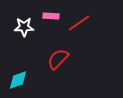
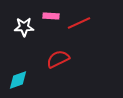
red line: rotated 10 degrees clockwise
red semicircle: rotated 20 degrees clockwise
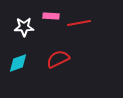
red line: rotated 15 degrees clockwise
cyan diamond: moved 17 px up
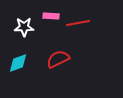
red line: moved 1 px left
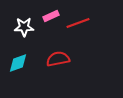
pink rectangle: rotated 28 degrees counterclockwise
red line: rotated 10 degrees counterclockwise
red semicircle: rotated 15 degrees clockwise
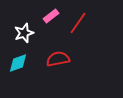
pink rectangle: rotated 14 degrees counterclockwise
red line: rotated 35 degrees counterclockwise
white star: moved 6 px down; rotated 18 degrees counterclockwise
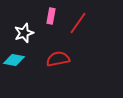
pink rectangle: rotated 42 degrees counterclockwise
cyan diamond: moved 4 px left, 3 px up; rotated 30 degrees clockwise
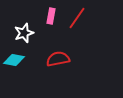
red line: moved 1 px left, 5 px up
